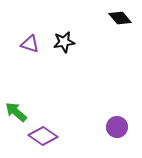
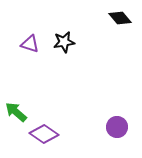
purple diamond: moved 1 px right, 2 px up
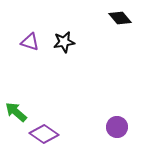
purple triangle: moved 2 px up
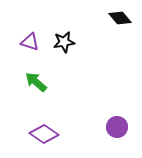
green arrow: moved 20 px right, 30 px up
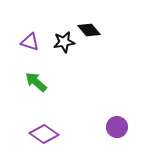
black diamond: moved 31 px left, 12 px down
